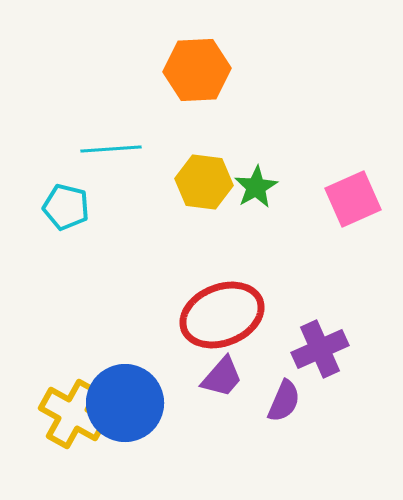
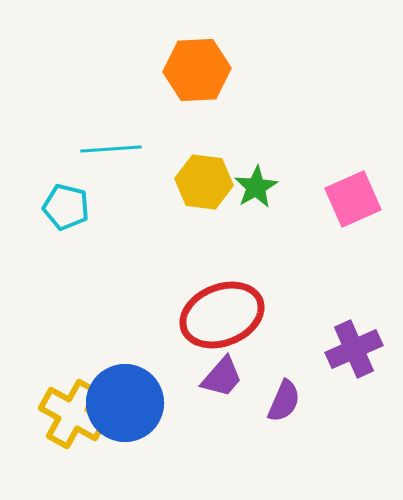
purple cross: moved 34 px right
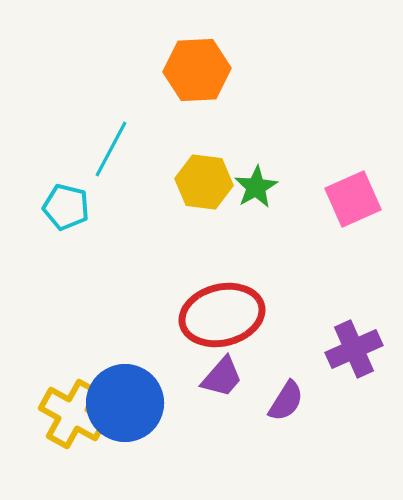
cyan line: rotated 58 degrees counterclockwise
red ellipse: rotated 8 degrees clockwise
purple semicircle: moved 2 px right; rotated 9 degrees clockwise
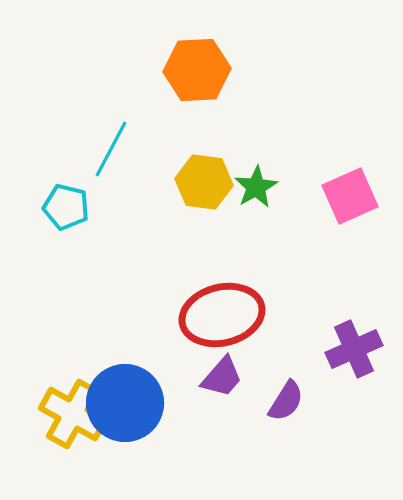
pink square: moved 3 px left, 3 px up
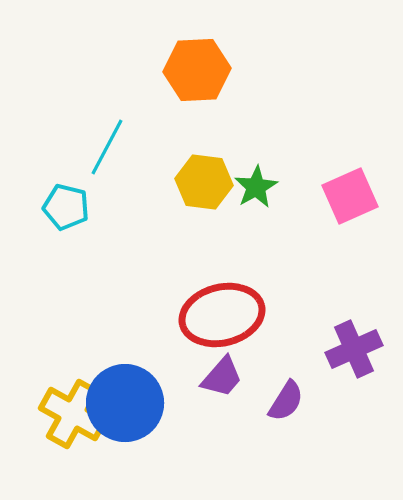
cyan line: moved 4 px left, 2 px up
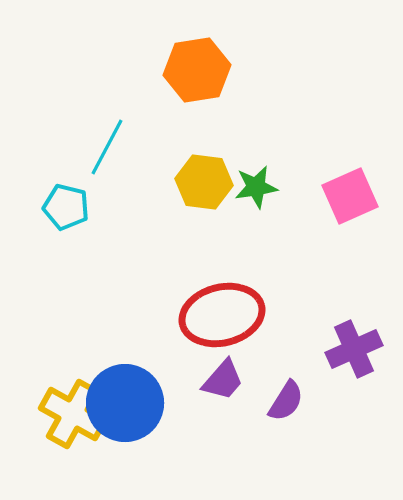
orange hexagon: rotated 6 degrees counterclockwise
green star: rotated 21 degrees clockwise
purple trapezoid: moved 1 px right, 3 px down
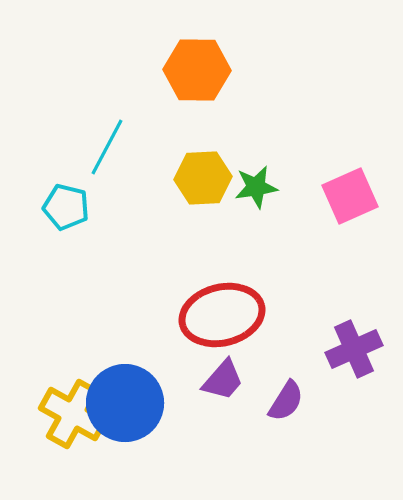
orange hexagon: rotated 10 degrees clockwise
yellow hexagon: moved 1 px left, 4 px up; rotated 10 degrees counterclockwise
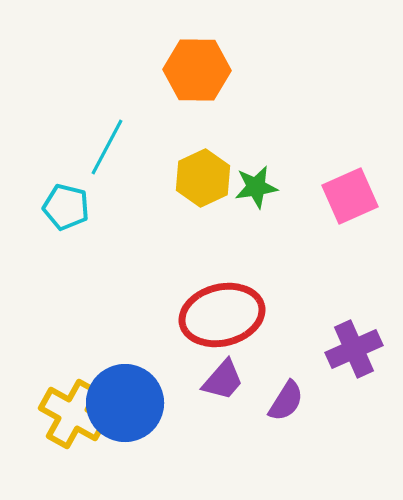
yellow hexagon: rotated 22 degrees counterclockwise
